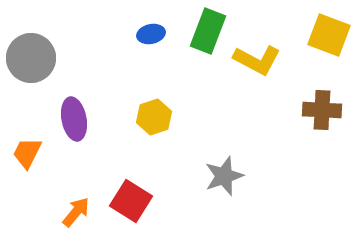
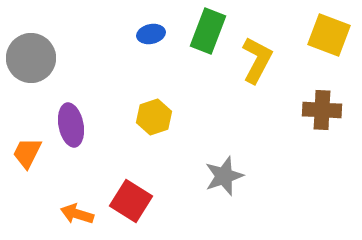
yellow L-shape: rotated 90 degrees counterclockwise
purple ellipse: moved 3 px left, 6 px down
orange arrow: moved 1 px right, 2 px down; rotated 112 degrees counterclockwise
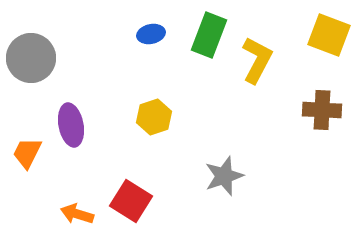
green rectangle: moved 1 px right, 4 px down
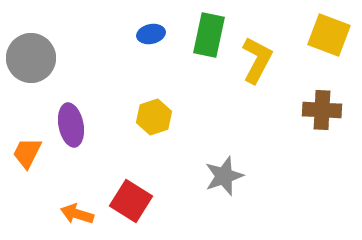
green rectangle: rotated 9 degrees counterclockwise
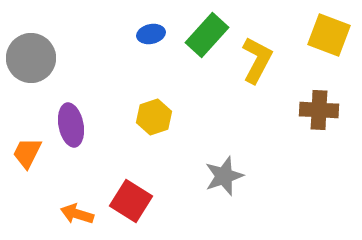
green rectangle: moved 2 px left; rotated 30 degrees clockwise
brown cross: moved 3 px left
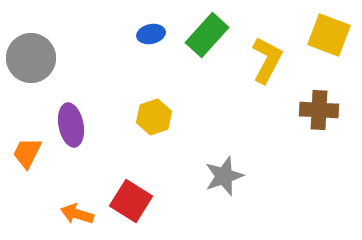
yellow L-shape: moved 10 px right
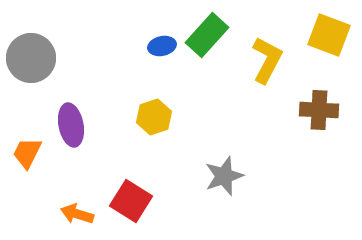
blue ellipse: moved 11 px right, 12 px down
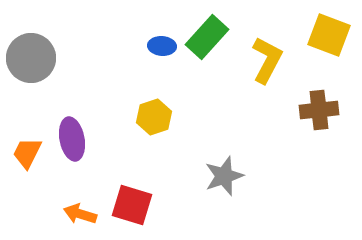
green rectangle: moved 2 px down
blue ellipse: rotated 16 degrees clockwise
brown cross: rotated 9 degrees counterclockwise
purple ellipse: moved 1 px right, 14 px down
red square: moved 1 px right, 4 px down; rotated 15 degrees counterclockwise
orange arrow: moved 3 px right
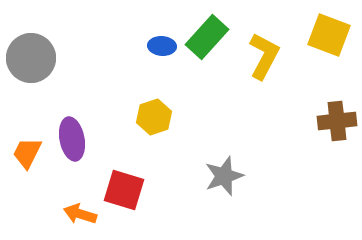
yellow L-shape: moved 3 px left, 4 px up
brown cross: moved 18 px right, 11 px down
red square: moved 8 px left, 15 px up
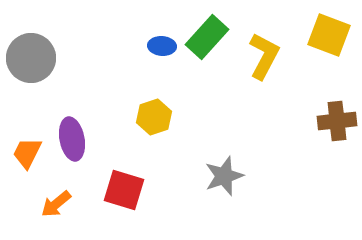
orange arrow: moved 24 px left, 10 px up; rotated 56 degrees counterclockwise
